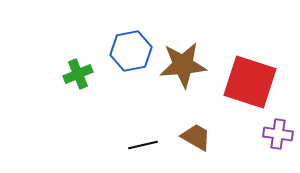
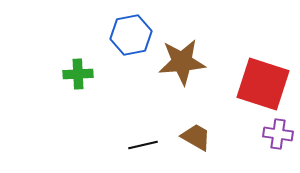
blue hexagon: moved 16 px up
brown star: moved 1 px left, 3 px up
green cross: rotated 20 degrees clockwise
red square: moved 13 px right, 2 px down
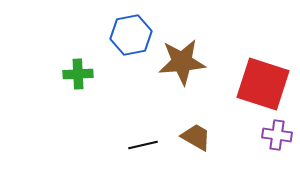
purple cross: moved 1 px left, 1 px down
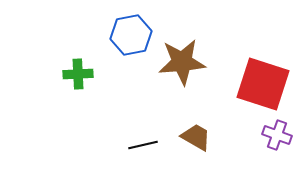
purple cross: rotated 12 degrees clockwise
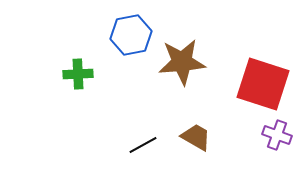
black line: rotated 16 degrees counterclockwise
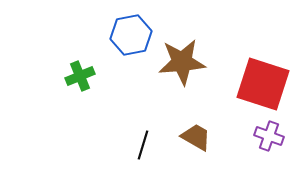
green cross: moved 2 px right, 2 px down; rotated 20 degrees counterclockwise
purple cross: moved 8 px left, 1 px down
black line: rotated 44 degrees counterclockwise
